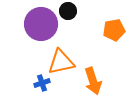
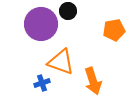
orange triangle: rotated 32 degrees clockwise
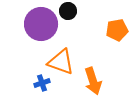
orange pentagon: moved 3 px right
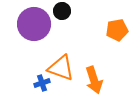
black circle: moved 6 px left
purple circle: moved 7 px left
orange triangle: moved 6 px down
orange arrow: moved 1 px right, 1 px up
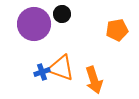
black circle: moved 3 px down
blue cross: moved 11 px up
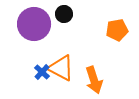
black circle: moved 2 px right
orange triangle: rotated 8 degrees clockwise
blue cross: rotated 28 degrees counterclockwise
